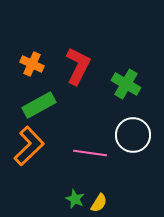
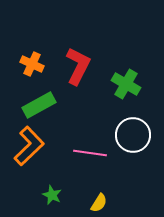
green star: moved 23 px left, 4 px up
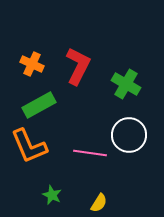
white circle: moved 4 px left
orange L-shape: rotated 111 degrees clockwise
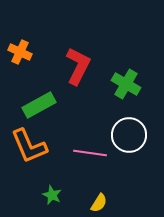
orange cross: moved 12 px left, 12 px up
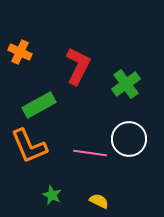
green cross: rotated 24 degrees clockwise
white circle: moved 4 px down
yellow semicircle: moved 2 px up; rotated 96 degrees counterclockwise
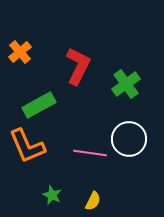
orange cross: rotated 25 degrees clockwise
orange L-shape: moved 2 px left
yellow semicircle: moved 6 px left; rotated 90 degrees clockwise
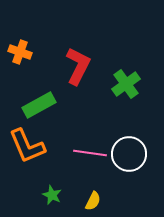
orange cross: rotated 30 degrees counterclockwise
white circle: moved 15 px down
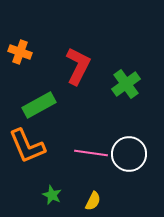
pink line: moved 1 px right
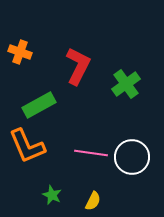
white circle: moved 3 px right, 3 px down
